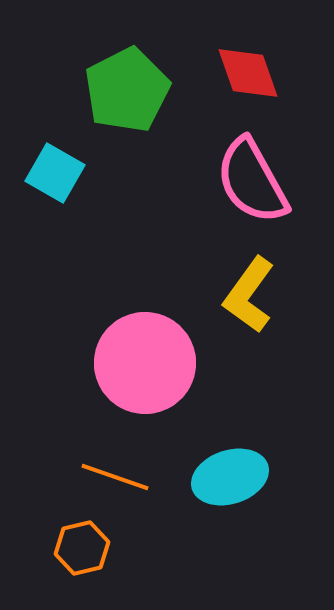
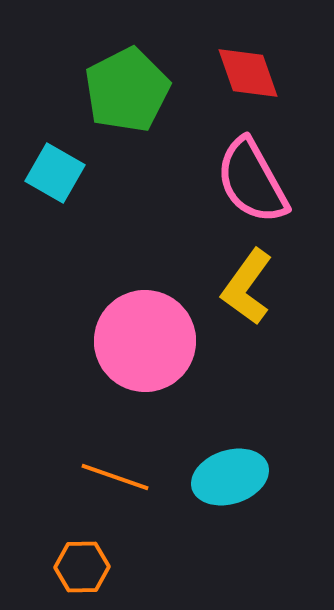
yellow L-shape: moved 2 px left, 8 px up
pink circle: moved 22 px up
orange hexagon: moved 19 px down; rotated 12 degrees clockwise
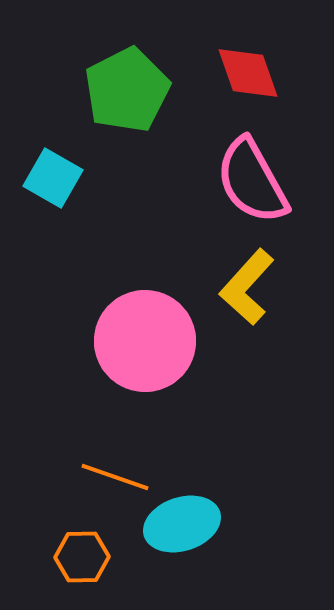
cyan square: moved 2 px left, 5 px down
yellow L-shape: rotated 6 degrees clockwise
cyan ellipse: moved 48 px left, 47 px down
orange hexagon: moved 10 px up
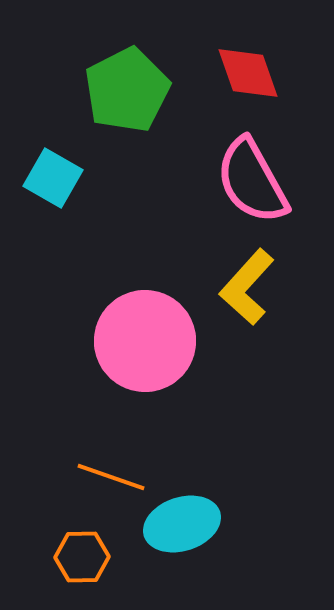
orange line: moved 4 px left
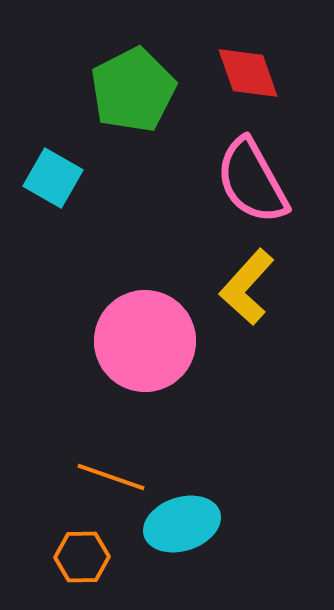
green pentagon: moved 6 px right
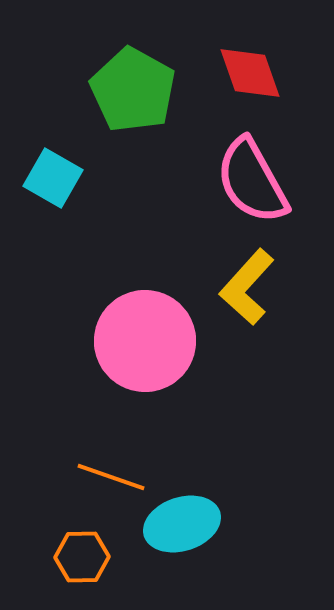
red diamond: moved 2 px right
green pentagon: rotated 16 degrees counterclockwise
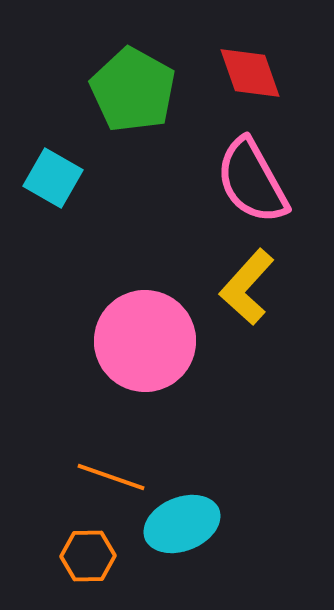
cyan ellipse: rotated 4 degrees counterclockwise
orange hexagon: moved 6 px right, 1 px up
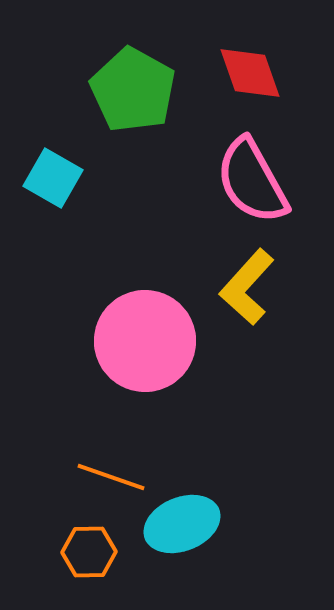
orange hexagon: moved 1 px right, 4 px up
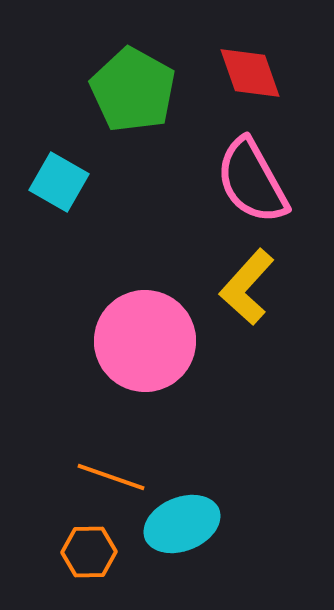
cyan square: moved 6 px right, 4 px down
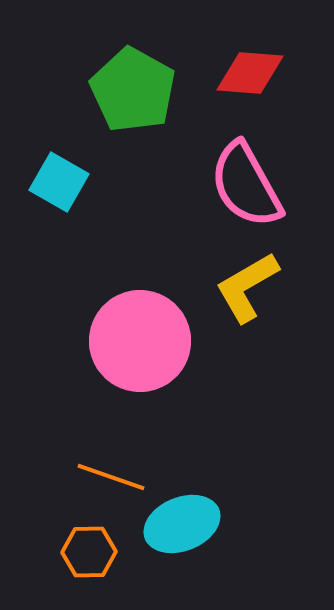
red diamond: rotated 66 degrees counterclockwise
pink semicircle: moved 6 px left, 4 px down
yellow L-shape: rotated 18 degrees clockwise
pink circle: moved 5 px left
